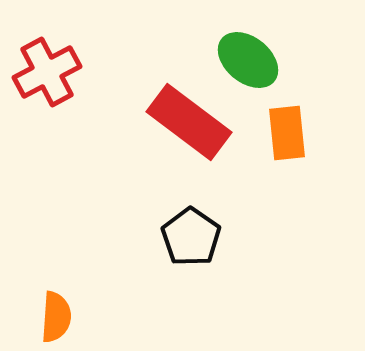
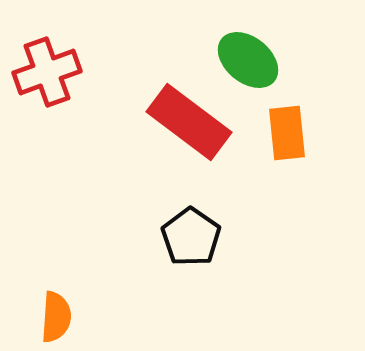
red cross: rotated 8 degrees clockwise
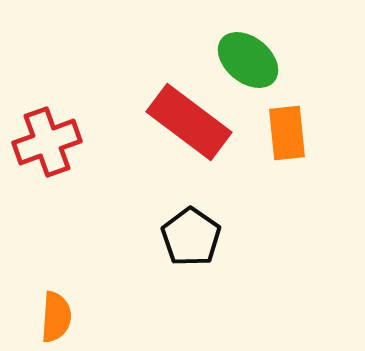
red cross: moved 70 px down
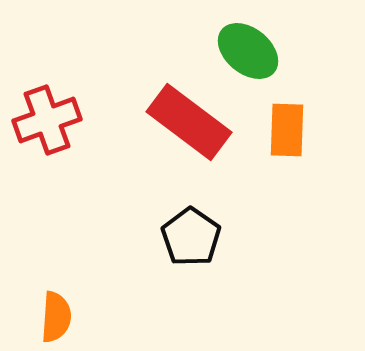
green ellipse: moved 9 px up
orange rectangle: moved 3 px up; rotated 8 degrees clockwise
red cross: moved 22 px up
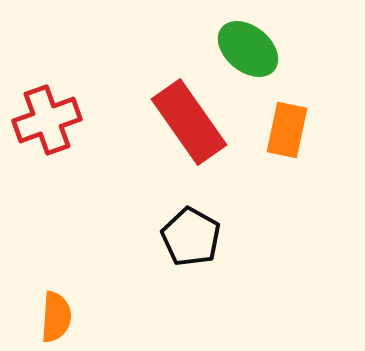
green ellipse: moved 2 px up
red rectangle: rotated 18 degrees clockwise
orange rectangle: rotated 10 degrees clockwise
black pentagon: rotated 6 degrees counterclockwise
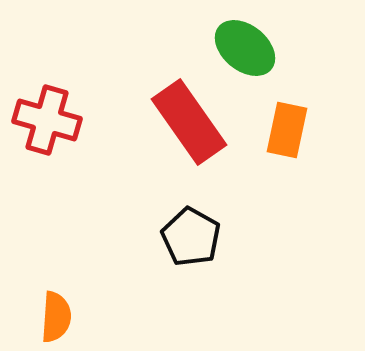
green ellipse: moved 3 px left, 1 px up
red cross: rotated 36 degrees clockwise
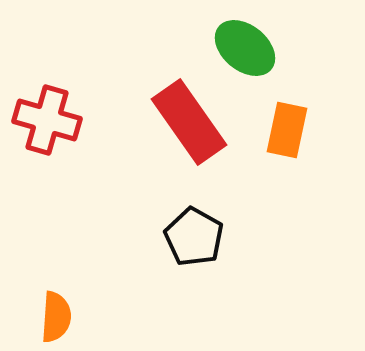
black pentagon: moved 3 px right
